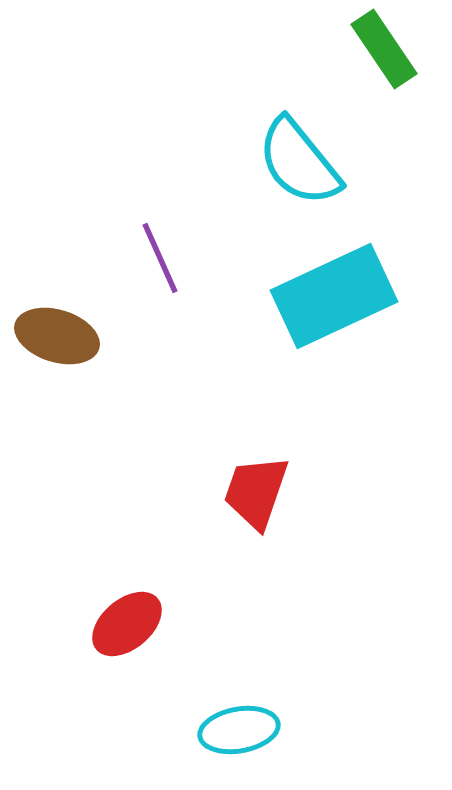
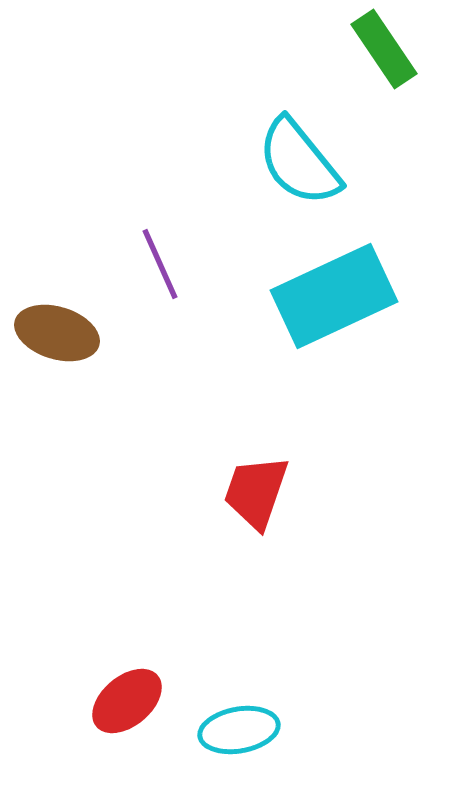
purple line: moved 6 px down
brown ellipse: moved 3 px up
red ellipse: moved 77 px down
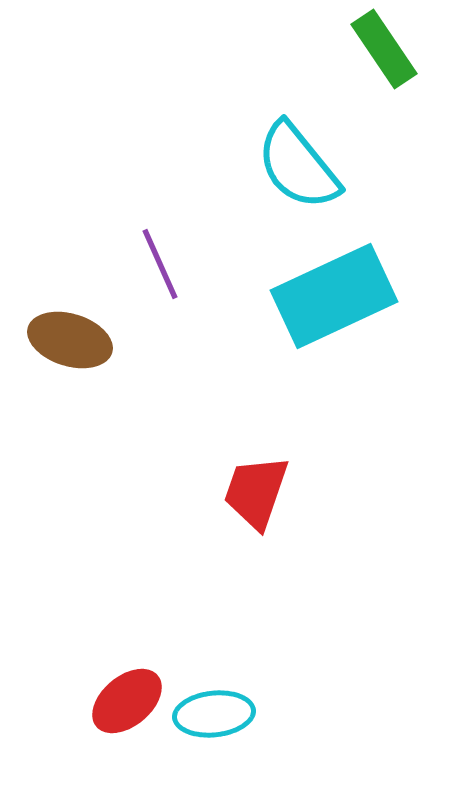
cyan semicircle: moved 1 px left, 4 px down
brown ellipse: moved 13 px right, 7 px down
cyan ellipse: moved 25 px left, 16 px up; rotated 4 degrees clockwise
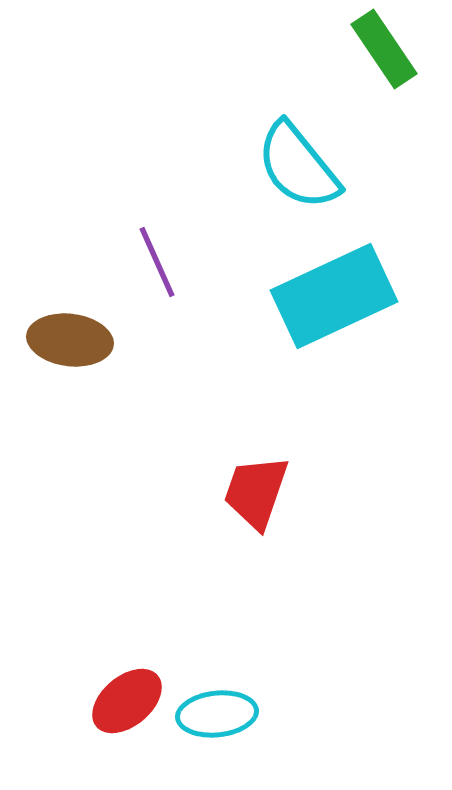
purple line: moved 3 px left, 2 px up
brown ellipse: rotated 10 degrees counterclockwise
cyan ellipse: moved 3 px right
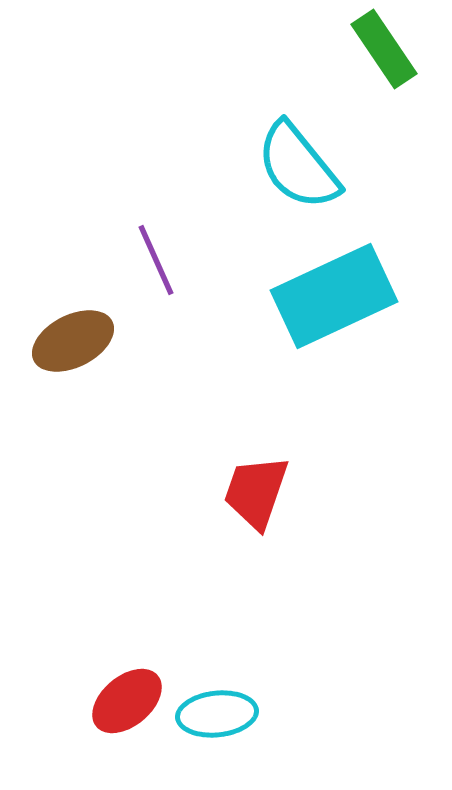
purple line: moved 1 px left, 2 px up
brown ellipse: moved 3 px right, 1 px down; rotated 34 degrees counterclockwise
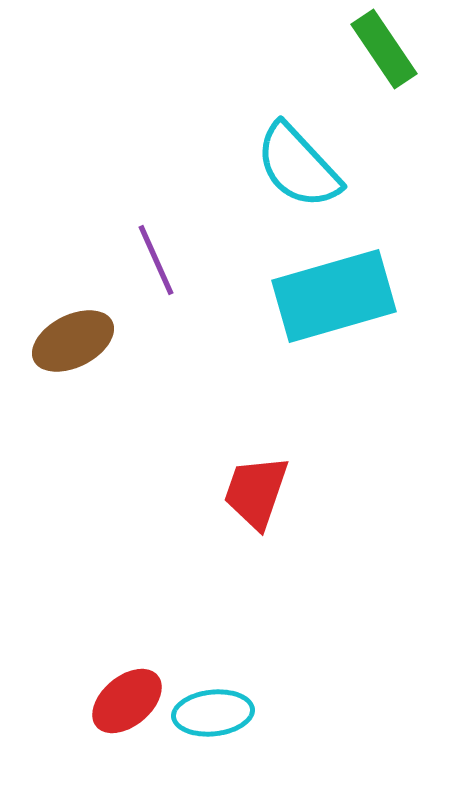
cyan semicircle: rotated 4 degrees counterclockwise
cyan rectangle: rotated 9 degrees clockwise
cyan ellipse: moved 4 px left, 1 px up
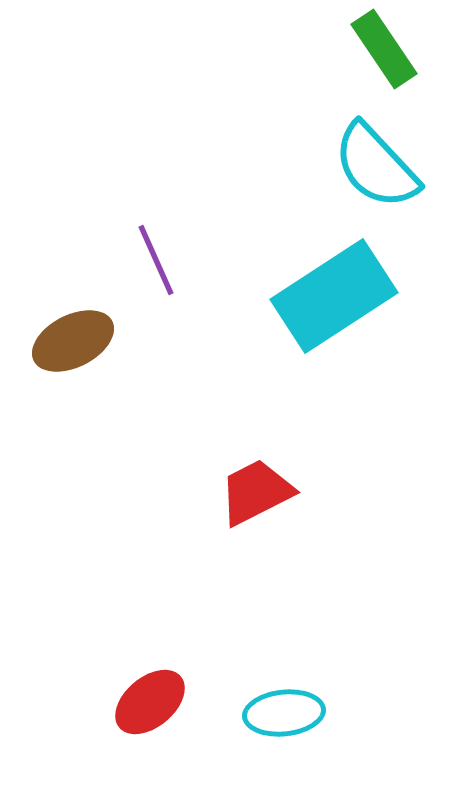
cyan semicircle: moved 78 px right
cyan rectangle: rotated 17 degrees counterclockwise
red trapezoid: rotated 44 degrees clockwise
red ellipse: moved 23 px right, 1 px down
cyan ellipse: moved 71 px right
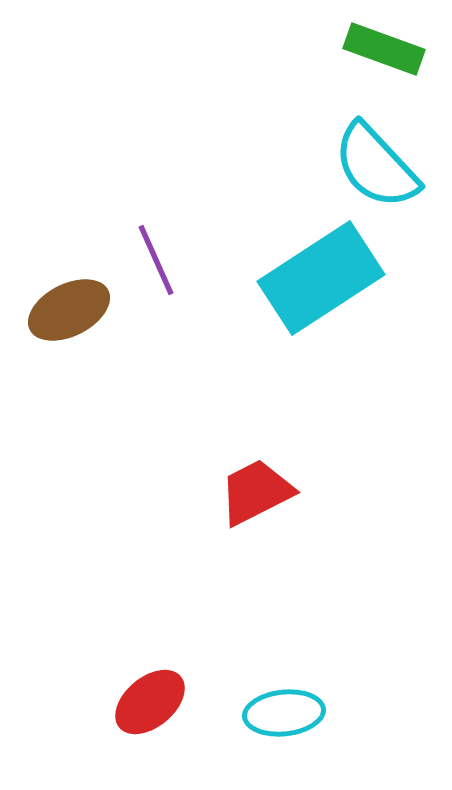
green rectangle: rotated 36 degrees counterclockwise
cyan rectangle: moved 13 px left, 18 px up
brown ellipse: moved 4 px left, 31 px up
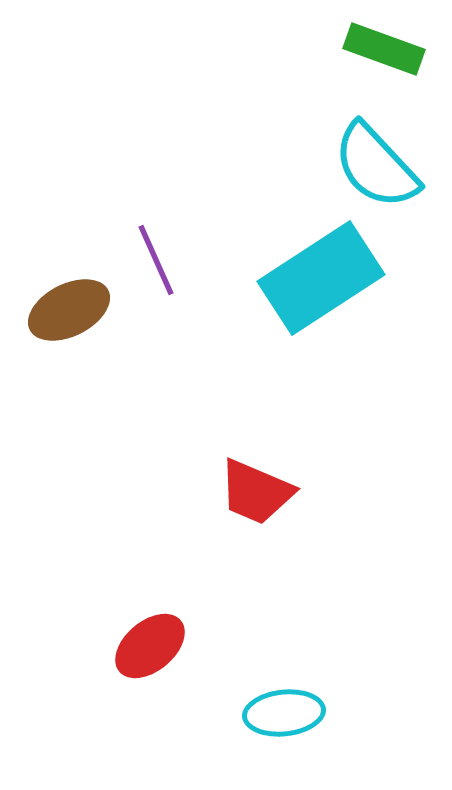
red trapezoid: rotated 130 degrees counterclockwise
red ellipse: moved 56 px up
